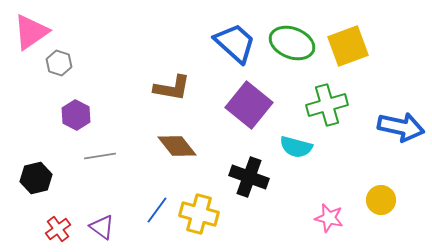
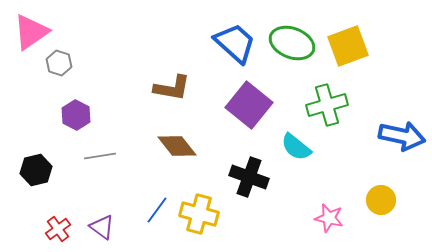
blue arrow: moved 1 px right, 9 px down
cyan semicircle: rotated 24 degrees clockwise
black hexagon: moved 8 px up
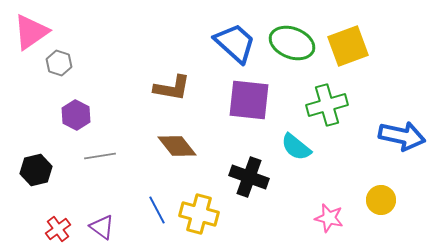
purple square: moved 5 px up; rotated 33 degrees counterclockwise
blue line: rotated 64 degrees counterclockwise
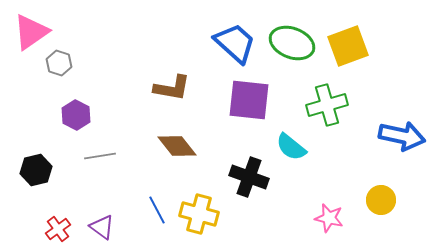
cyan semicircle: moved 5 px left
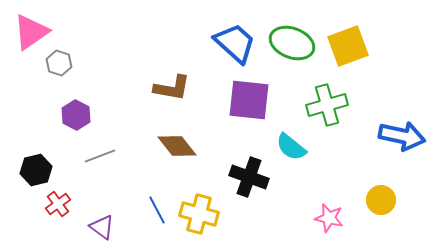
gray line: rotated 12 degrees counterclockwise
red cross: moved 25 px up
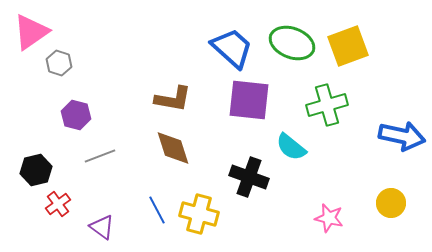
blue trapezoid: moved 3 px left, 5 px down
brown L-shape: moved 1 px right, 11 px down
purple hexagon: rotated 12 degrees counterclockwise
brown diamond: moved 4 px left, 2 px down; rotated 21 degrees clockwise
yellow circle: moved 10 px right, 3 px down
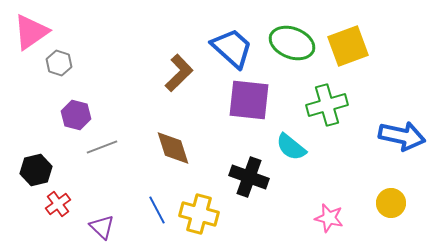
brown L-shape: moved 6 px right, 26 px up; rotated 54 degrees counterclockwise
gray line: moved 2 px right, 9 px up
purple triangle: rotated 8 degrees clockwise
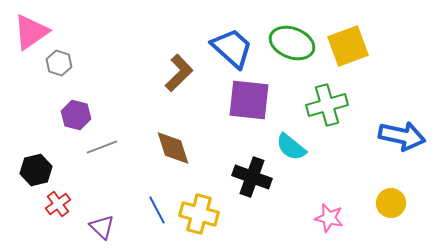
black cross: moved 3 px right
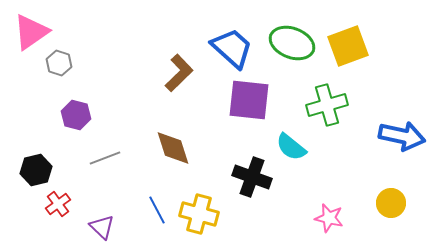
gray line: moved 3 px right, 11 px down
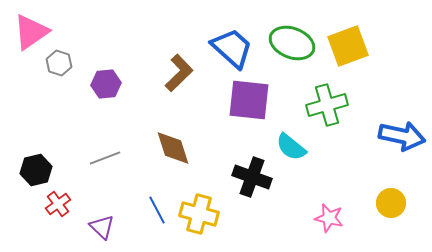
purple hexagon: moved 30 px right, 31 px up; rotated 20 degrees counterclockwise
